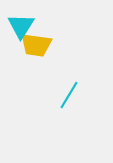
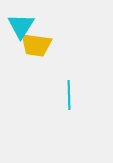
cyan line: rotated 32 degrees counterclockwise
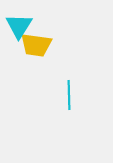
cyan triangle: moved 2 px left
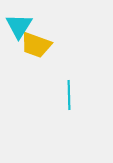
yellow trapezoid: rotated 12 degrees clockwise
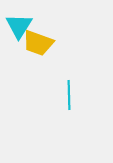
yellow trapezoid: moved 2 px right, 2 px up
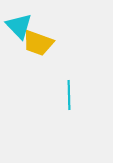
cyan triangle: rotated 16 degrees counterclockwise
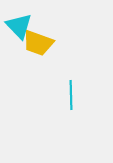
cyan line: moved 2 px right
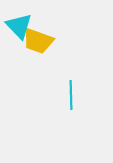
yellow trapezoid: moved 2 px up
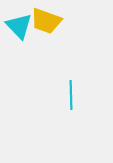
yellow trapezoid: moved 8 px right, 20 px up
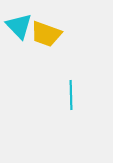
yellow trapezoid: moved 13 px down
